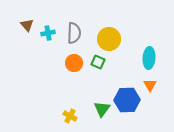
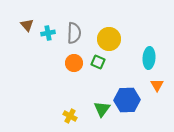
orange triangle: moved 7 px right
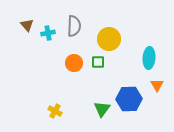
gray semicircle: moved 7 px up
green square: rotated 24 degrees counterclockwise
blue hexagon: moved 2 px right, 1 px up
yellow cross: moved 15 px left, 5 px up
